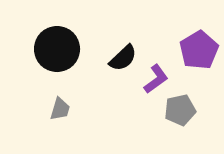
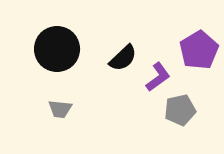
purple L-shape: moved 2 px right, 2 px up
gray trapezoid: rotated 80 degrees clockwise
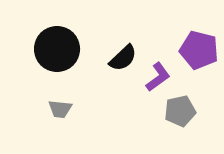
purple pentagon: rotated 27 degrees counterclockwise
gray pentagon: moved 1 px down
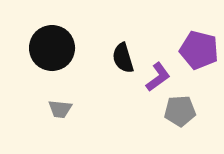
black circle: moved 5 px left, 1 px up
black semicircle: rotated 116 degrees clockwise
gray pentagon: rotated 8 degrees clockwise
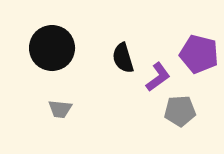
purple pentagon: moved 4 px down
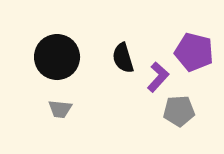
black circle: moved 5 px right, 9 px down
purple pentagon: moved 5 px left, 2 px up
purple L-shape: rotated 12 degrees counterclockwise
gray pentagon: moved 1 px left
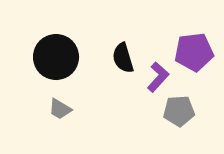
purple pentagon: rotated 21 degrees counterclockwise
black circle: moved 1 px left
gray trapezoid: rotated 25 degrees clockwise
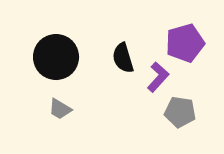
purple pentagon: moved 9 px left, 9 px up; rotated 9 degrees counterclockwise
gray pentagon: moved 1 px right, 1 px down; rotated 12 degrees clockwise
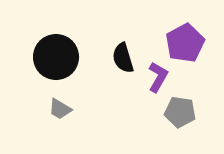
purple pentagon: rotated 12 degrees counterclockwise
purple L-shape: rotated 12 degrees counterclockwise
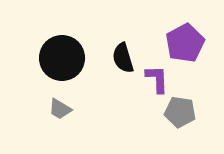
black circle: moved 6 px right, 1 px down
purple L-shape: moved 1 px left, 2 px down; rotated 32 degrees counterclockwise
